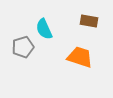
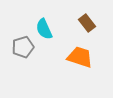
brown rectangle: moved 2 px left, 2 px down; rotated 42 degrees clockwise
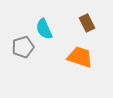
brown rectangle: rotated 12 degrees clockwise
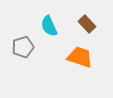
brown rectangle: moved 1 px down; rotated 18 degrees counterclockwise
cyan semicircle: moved 5 px right, 3 px up
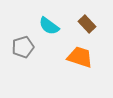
cyan semicircle: rotated 30 degrees counterclockwise
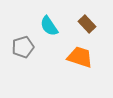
cyan semicircle: rotated 20 degrees clockwise
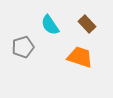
cyan semicircle: moved 1 px right, 1 px up
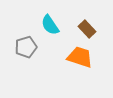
brown rectangle: moved 5 px down
gray pentagon: moved 3 px right
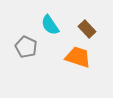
gray pentagon: rotated 30 degrees counterclockwise
orange trapezoid: moved 2 px left
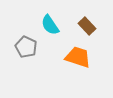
brown rectangle: moved 3 px up
